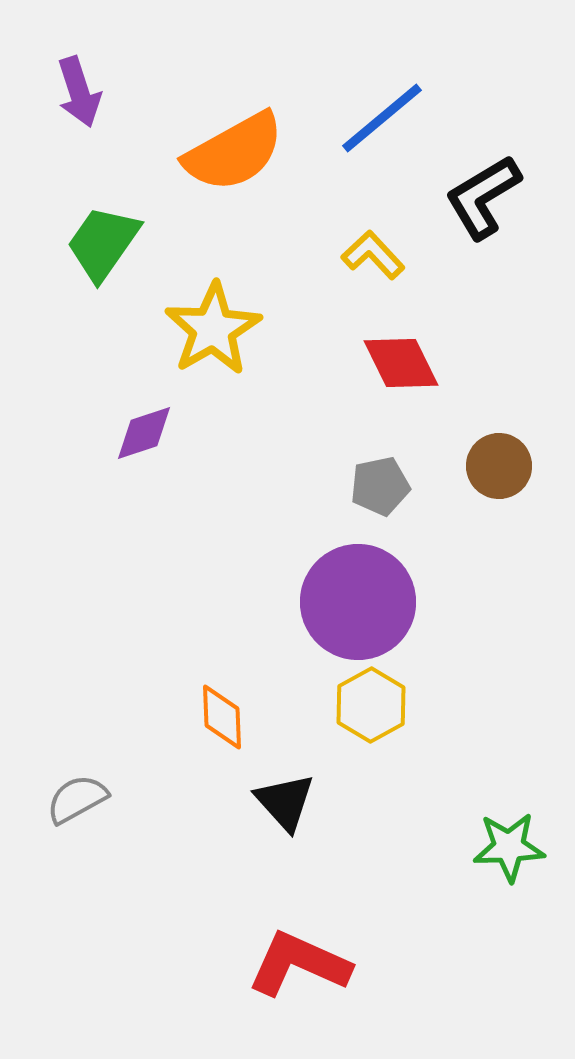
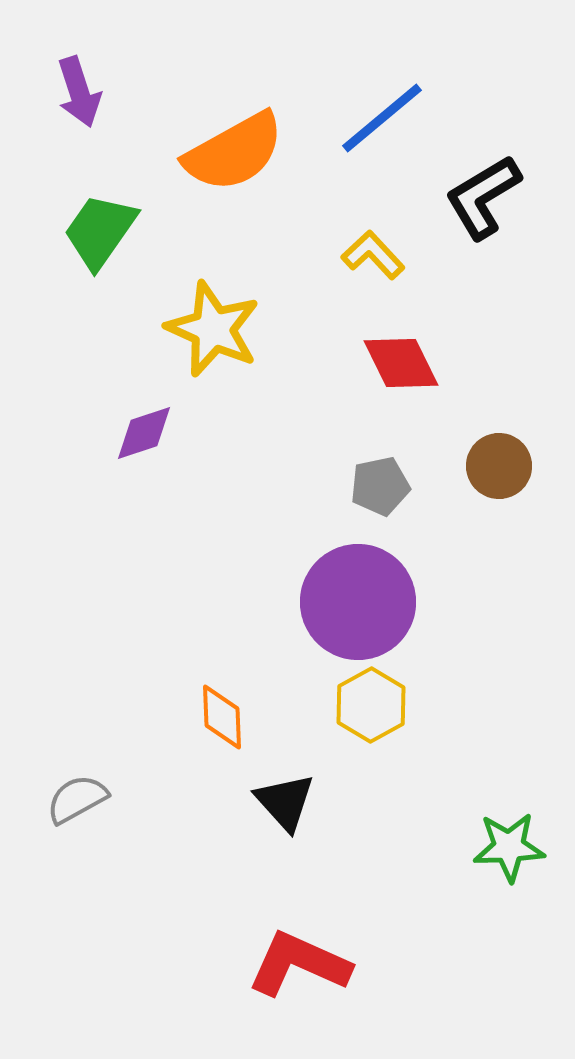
green trapezoid: moved 3 px left, 12 px up
yellow star: rotated 18 degrees counterclockwise
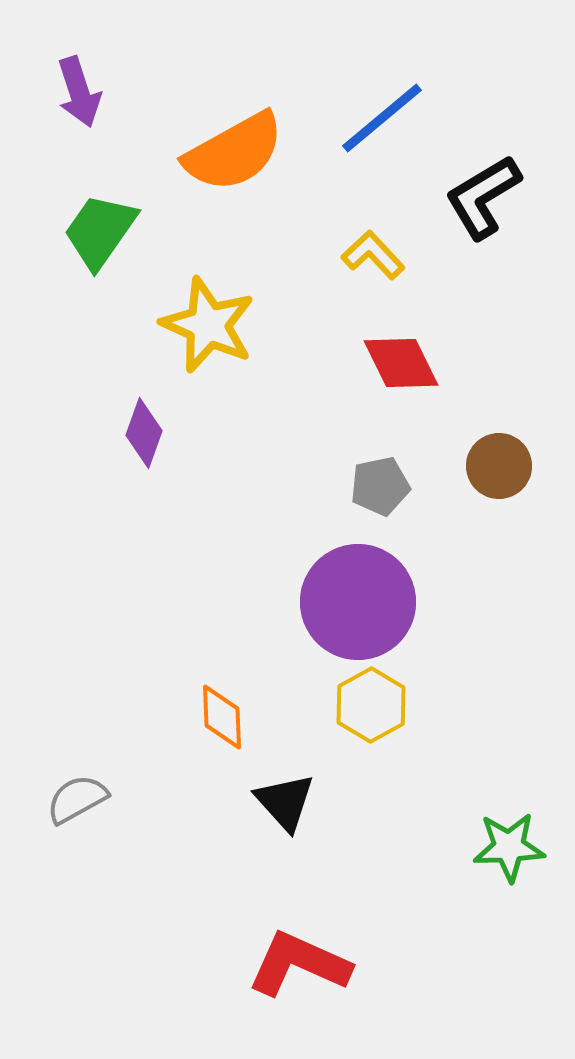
yellow star: moved 5 px left, 4 px up
purple diamond: rotated 52 degrees counterclockwise
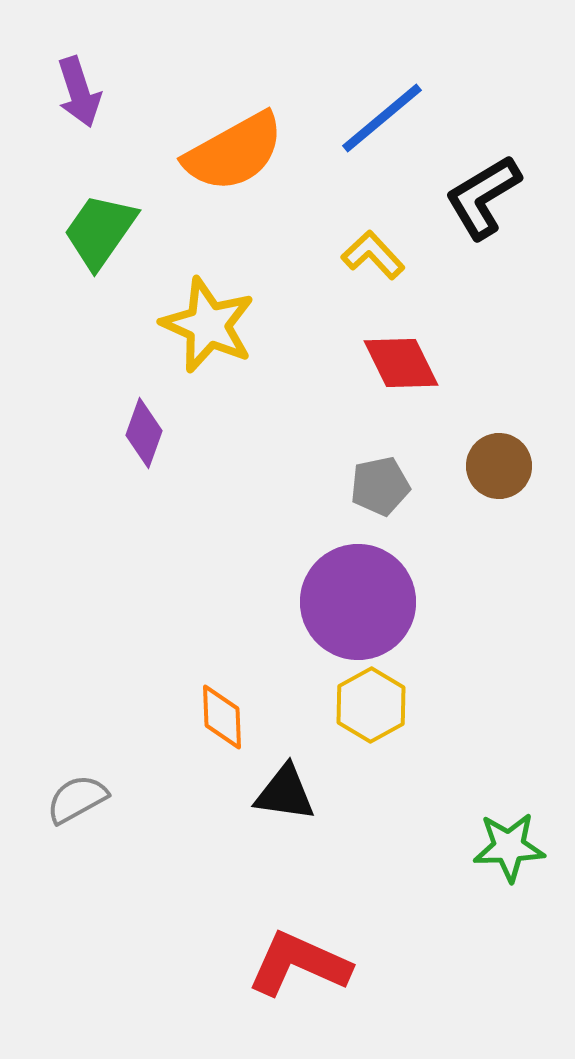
black triangle: moved 9 px up; rotated 40 degrees counterclockwise
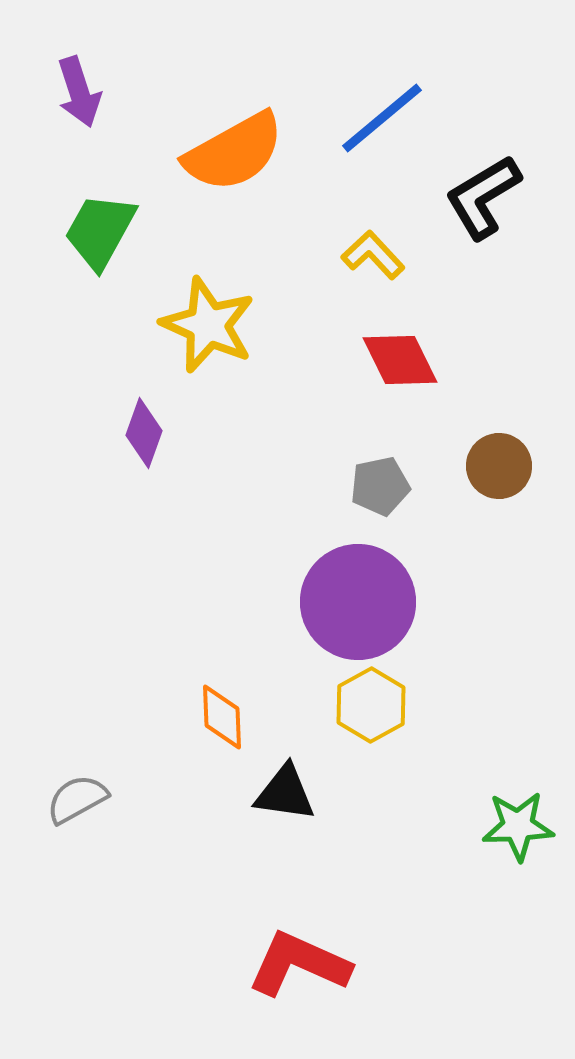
green trapezoid: rotated 6 degrees counterclockwise
red diamond: moved 1 px left, 3 px up
green star: moved 9 px right, 21 px up
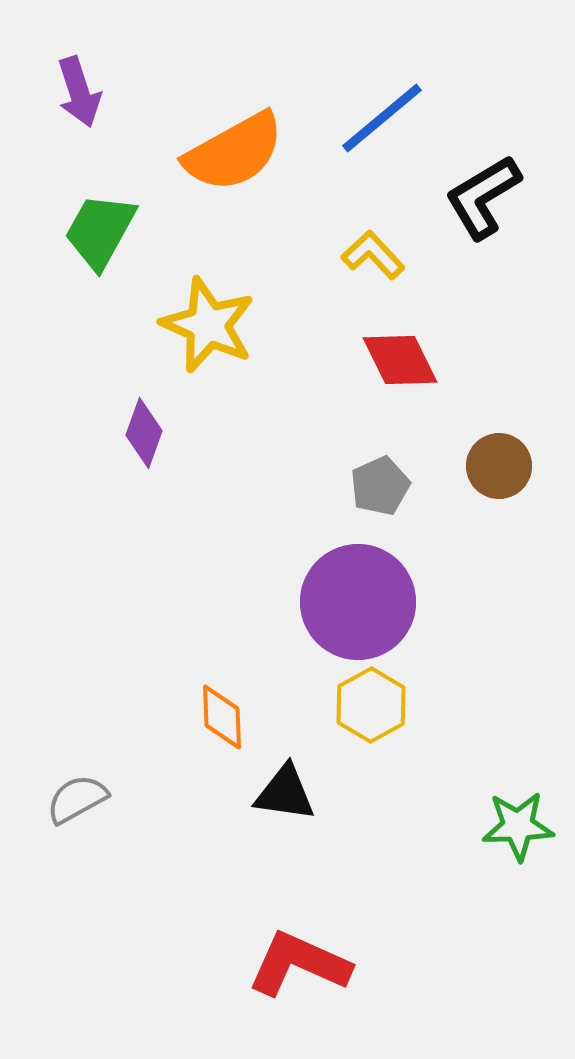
gray pentagon: rotated 12 degrees counterclockwise
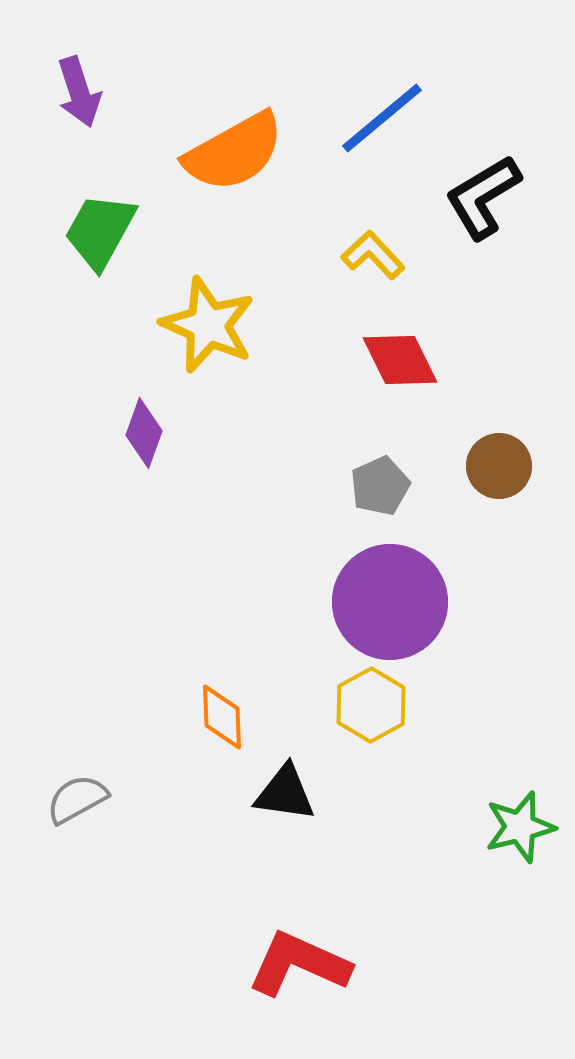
purple circle: moved 32 px right
green star: moved 2 px right, 1 px down; rotated 12 degrees counterclockwise
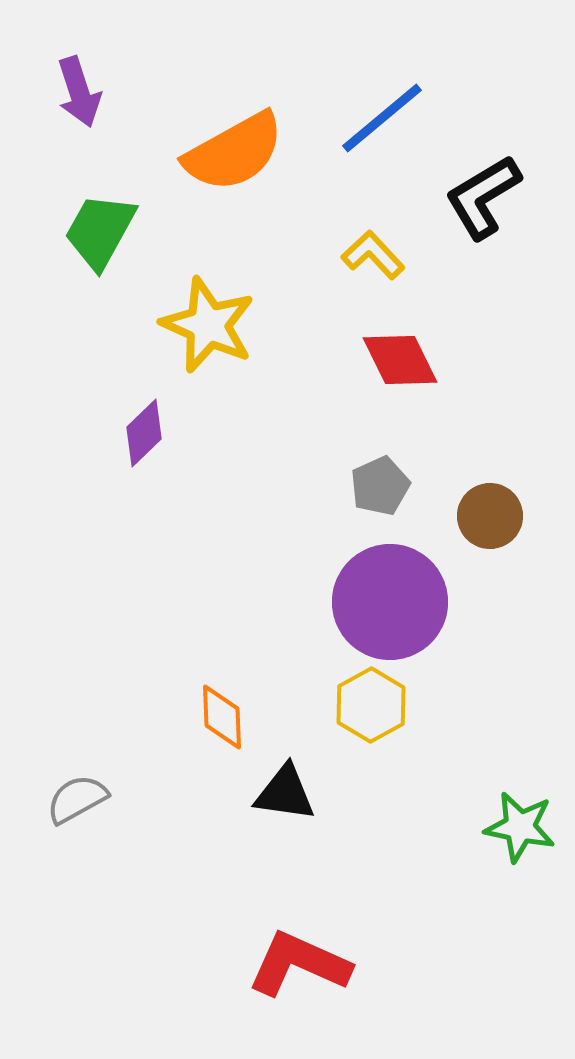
purple diamond: rotated 26 degrees clockwise
brown circle: moved 9 px left, 50 px down
green star: rotated 26 degrees clockwise
